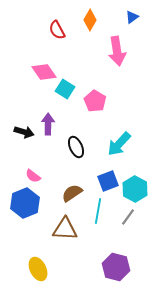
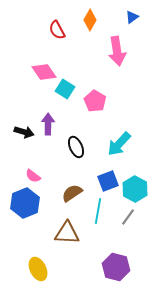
brown triangle: moved 2 px right, 4 px down
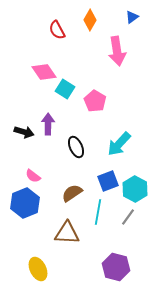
cyan line: moved 1 px down
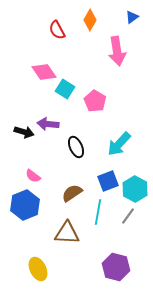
purple arrow: rotated 85 degrees counterclockwise
blue hexagon: moved 2 px down
gray line: moved 1 px up
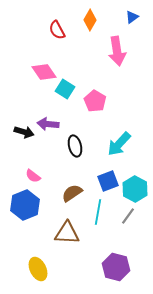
black ellipse: moved 1 px left, 1 px up; rotated 10 degrees clockwise
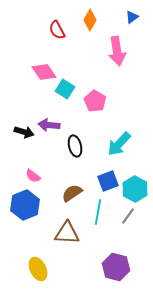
purple arrow: moved 1 px right, 1 px down
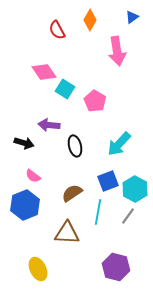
black arrow: moved 11 px down
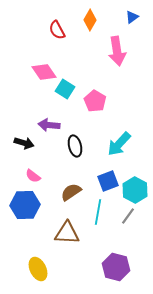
cyan hexagon: moved 1 px down
brown semicircle: moved 1 px left, 1 px up
blue hexagon: rotated 20 degrees clockwise
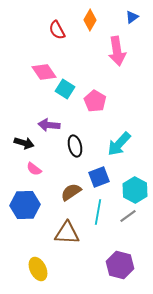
pink semicircle: moved 1 px right, 7 px up
blue square: moved 9 px left, 4 px up
gray line: rotated 18 degrees clockwise
purple hexagon: moved 4 px right, 2 px up
